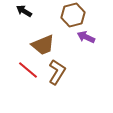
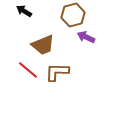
brown L-shape: rotated 120 degrees counterclockwise
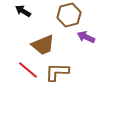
black arrow: moved 1 px left
brown hexagon: moved 4 px left
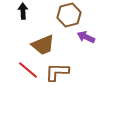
black arrow: rotated 56 degrees clockwise
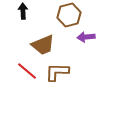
purple arrow: rotated 30 degrees counterclockwise
red line: moved 1 px left, 1 px down
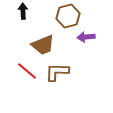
brown hexagon: moved 1 px left, 1 px down
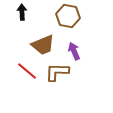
black arrow: moved 1 px left, 1 px down
brown hexagon: rotated 25 degrees clockwise
purple arrow: moved 12 px left, 14 px down; rotated 72 degrees clockwise
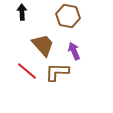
brown trapezoid: rotated 110 degrees counterclockwise
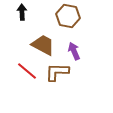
brown trapezoid: rotated 20 degrees counterclockwise
